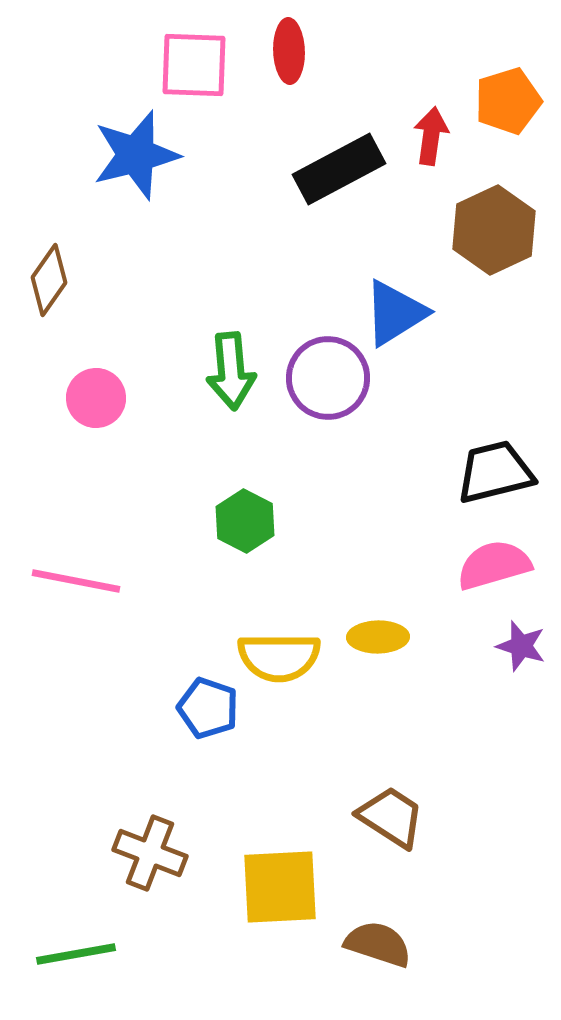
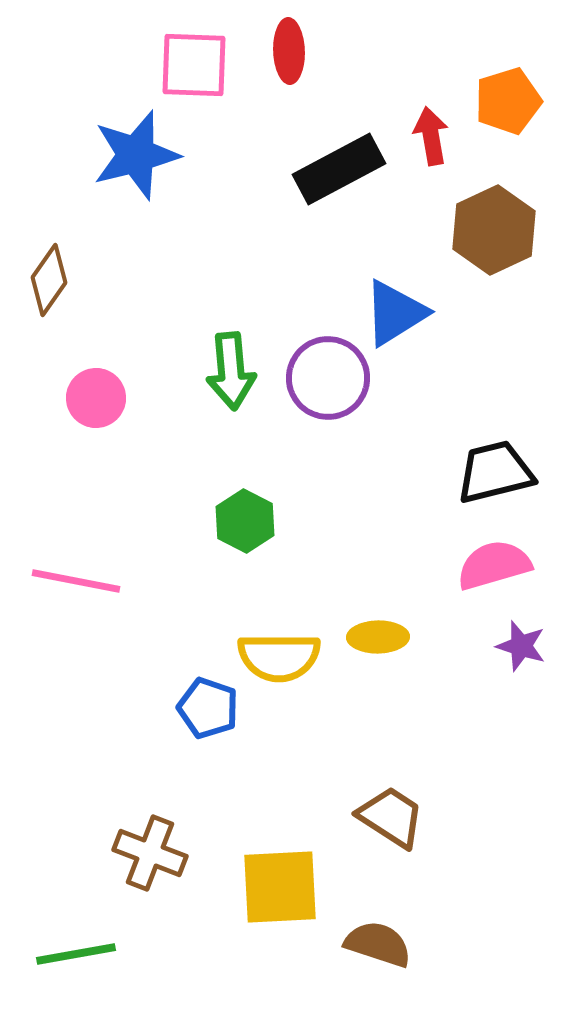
red arrow: rotated 18 degrees counterclockwise
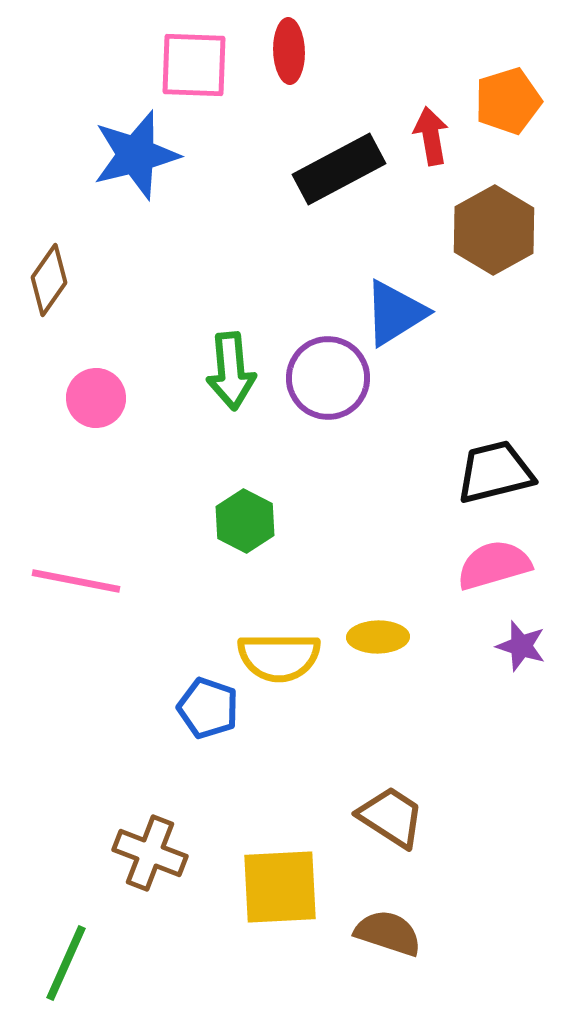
brown hexagon: rotated 4 degrees counterclockwise
brown semicircle: moved 10 px right, 11 px up
green line: moved 10 px left, 9 px down; rotated 56 degrees counterclockwise
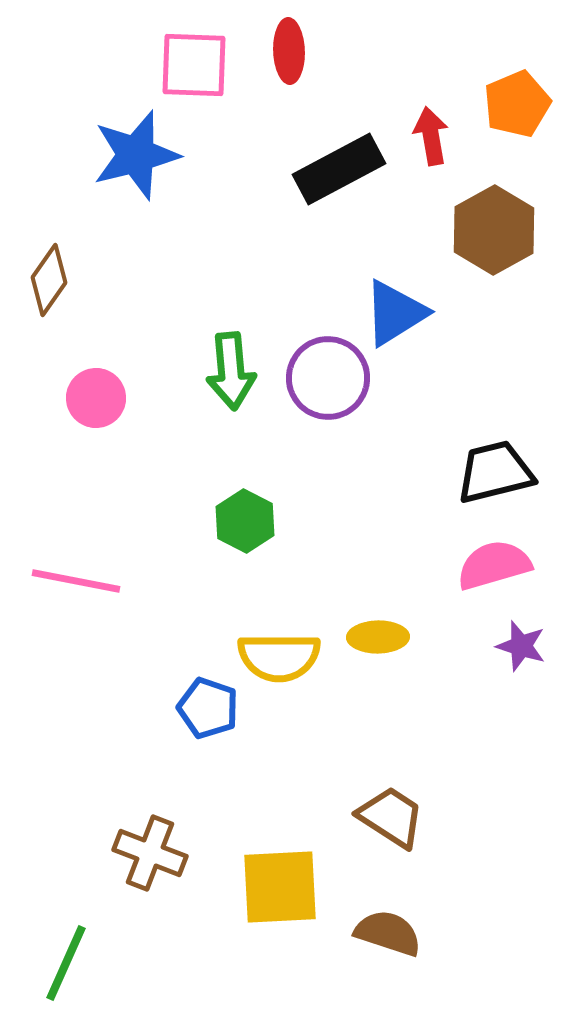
orange pentagon: moved 9 px right, 3 px down; rotated 6 degrees counterclockwise
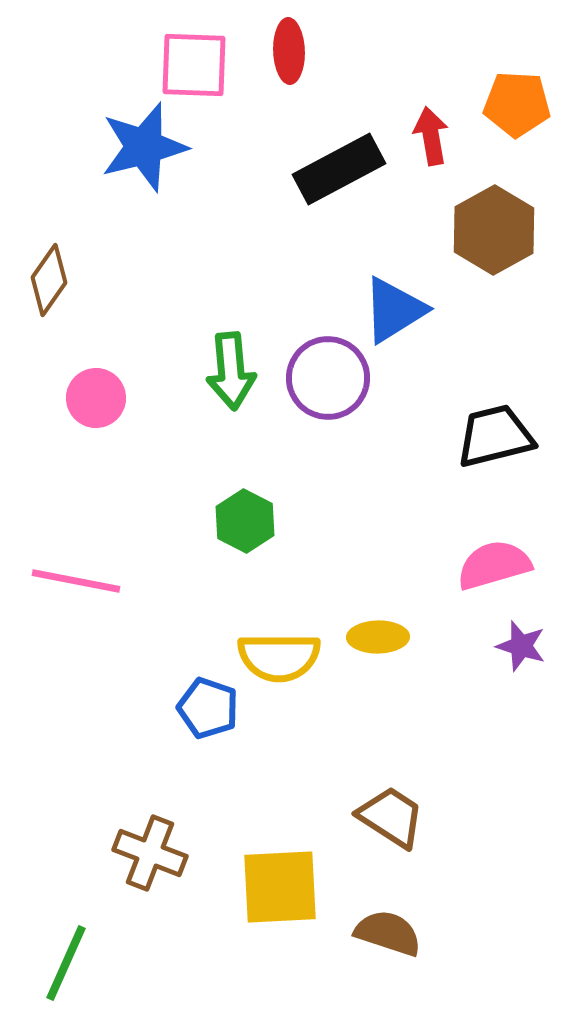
orange pentagon: rotated 26 degrees clockwise
blue star: moved 8 px right, 8 px up
blue triangle: moved 1 px left, 3 px up
black trapezoid: moved 36 px up
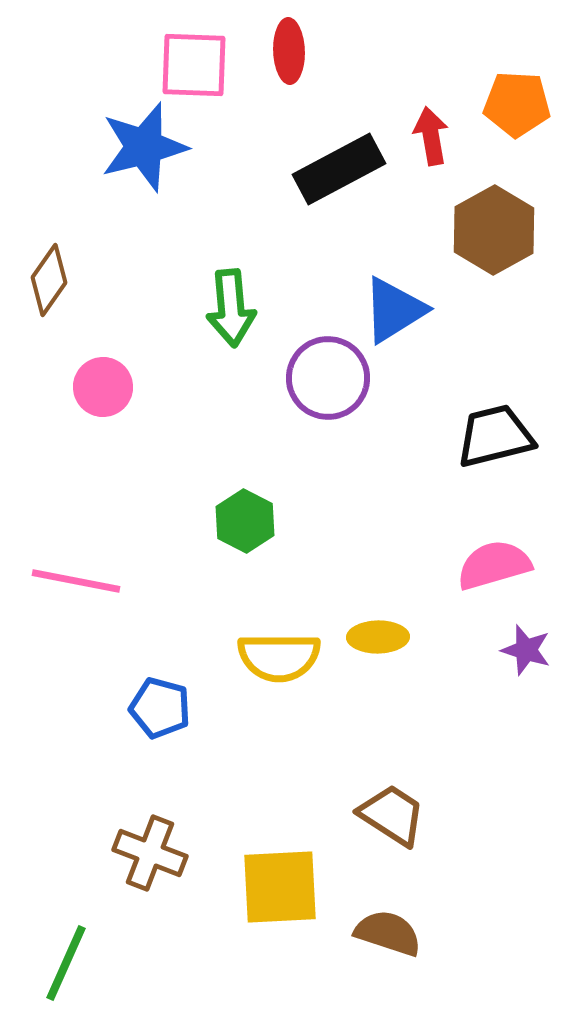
green arrow: moved 63 px up
pink circle: moved 7 px right, 11 px up
purple star: moved 5 px right, 4 px down
blue pentagon: moved 48 px left; rotated 4 degrees counterclockwise
brown trapezoid: moved 1 px right, 2 px up
